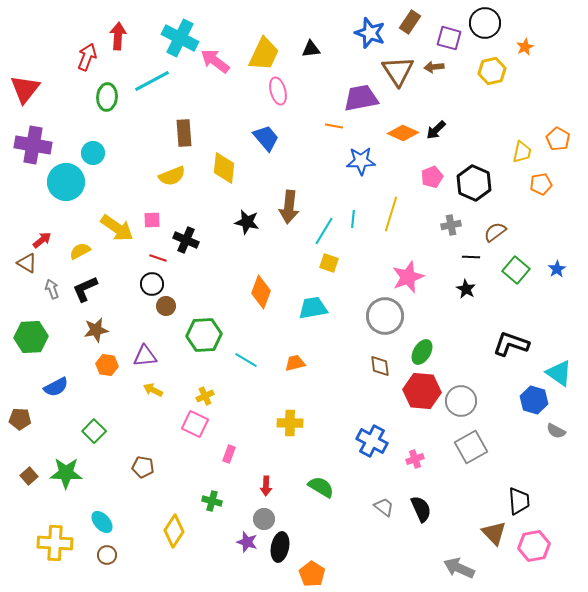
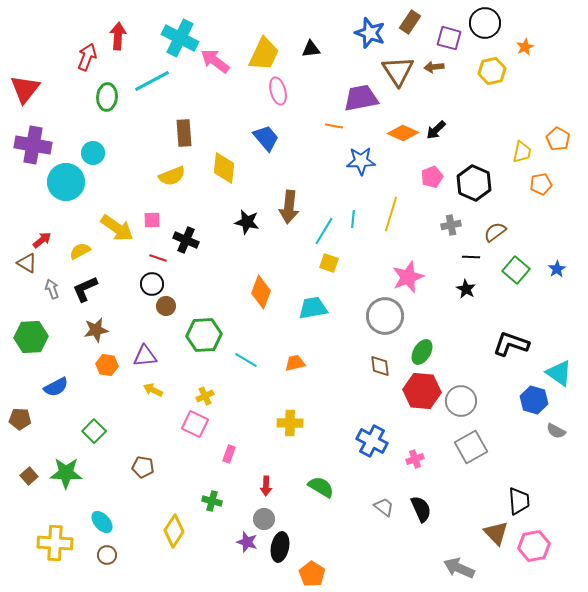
brown triangle at (494, 533): moved 2 px right
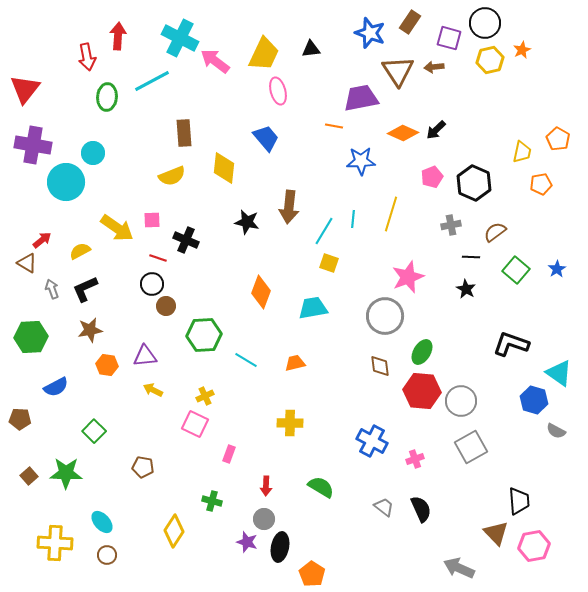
orange star at (525, 47): moved 3 px left, 3 px down
red arrow at (87, 57): rotated 148 degrees clockwise
yellow hexagon at (492, 71): moved 2 px left, 11 px up
brown star at (96, 330): moved 6 px left
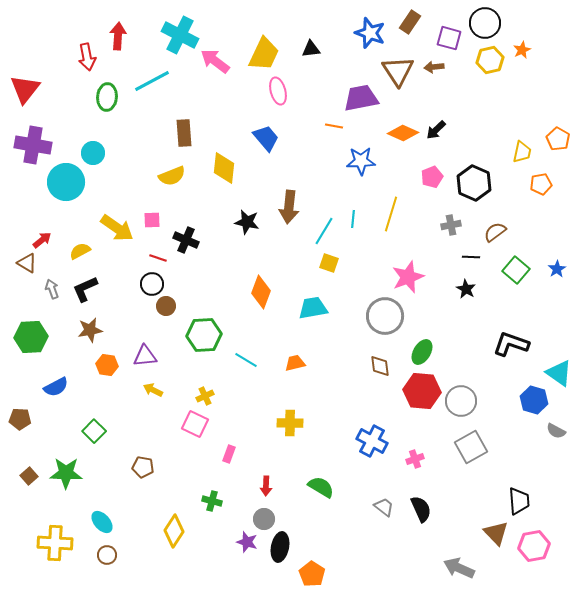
cyan cross at (180, 38): moved 3 px up
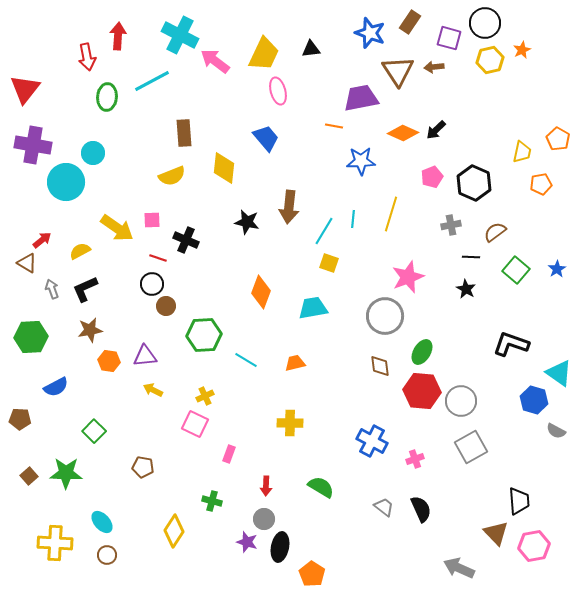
orange hexagon at (107, 365): moved 2 px right, 4 px up
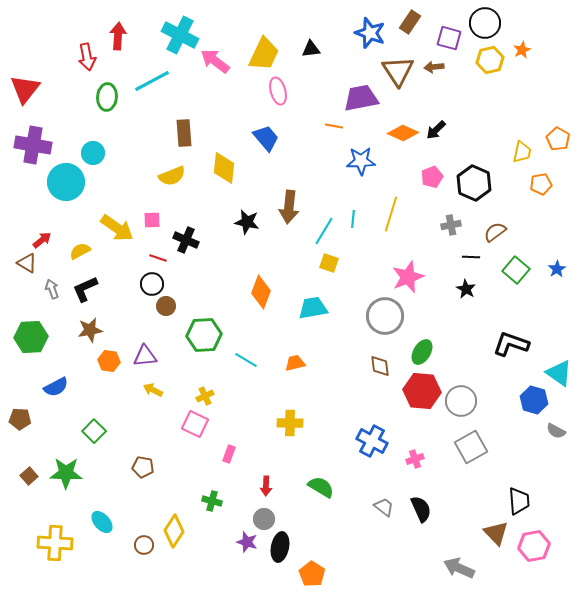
brown circle at (107, 555): moved 37 px right, 10 px up
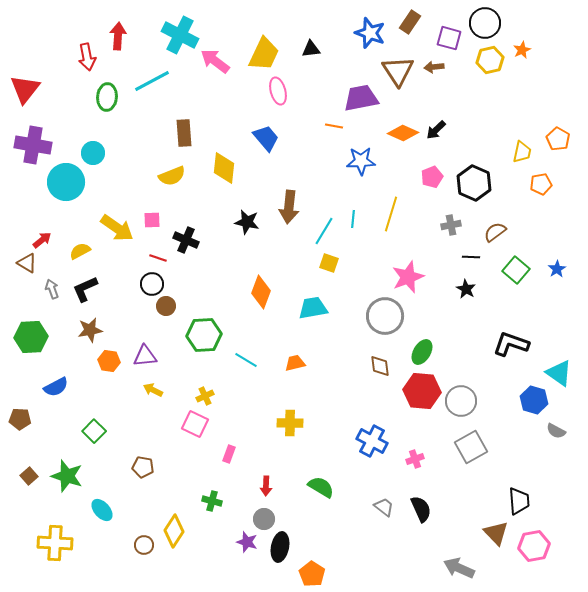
green star at (66, 473): moved 1 px right, 3 px down; rotated 16 degrees clockwise
cyan ellipse at (102, 522): moved 12 px up
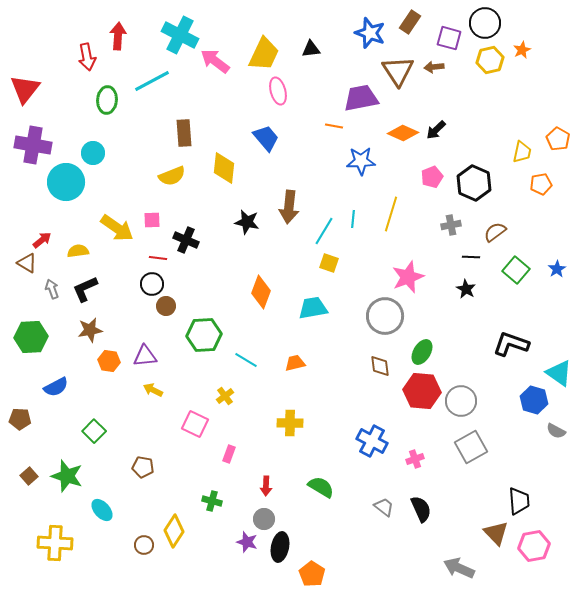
green ellipse at (107, 97): moved 3 px down
yellow semicircle at (80, 251): moved 2 px left; rotated 20 degrees clockwise
red line at (158, 258): rotated 12 degrees counterclockwise
yellow cross at (205, 396): moved 20 px right; rotated 12 degrees counterclockwise
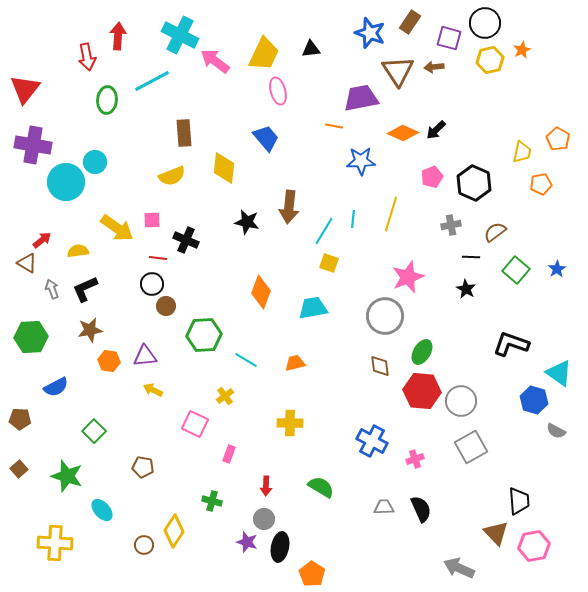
cyan circle at (93, 153): moved 2 px right, 9 px down
brown square at (29, 476): moved 10 px left, 7 px up
gray trapezoid at (384, 507): rotated 40 degrees counterclockwise
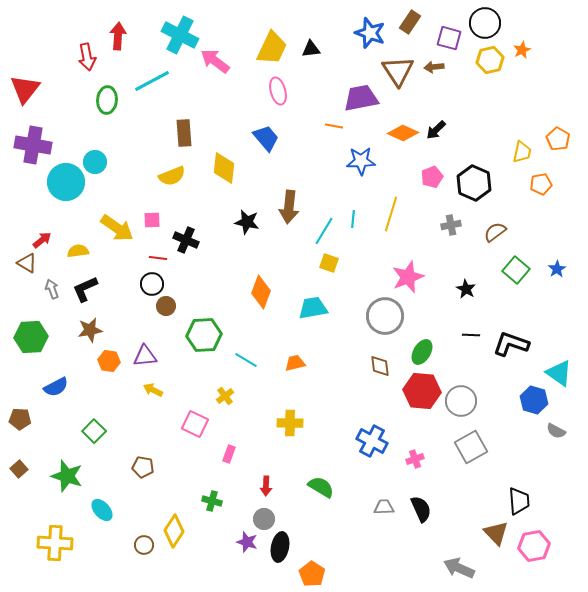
yellow trapezoid at (264, 54): moved 8 px right, 6 px up
black line at (471, 257): moved 78 px down
